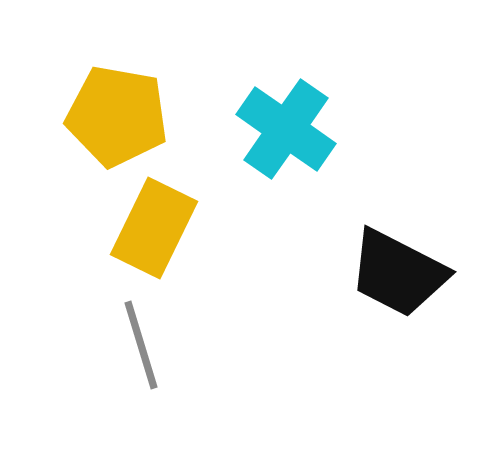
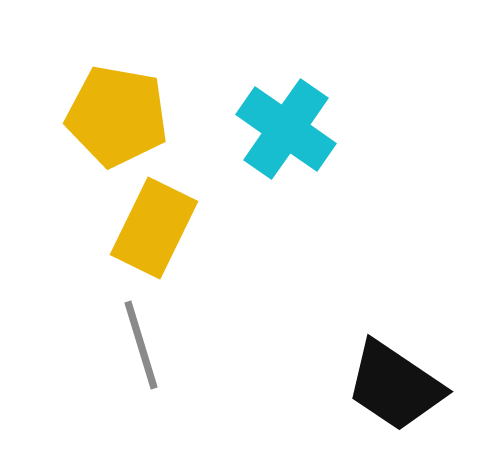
black trapezoid: moved 3 px left, 113 px down; rotated 7 degrees clockwise
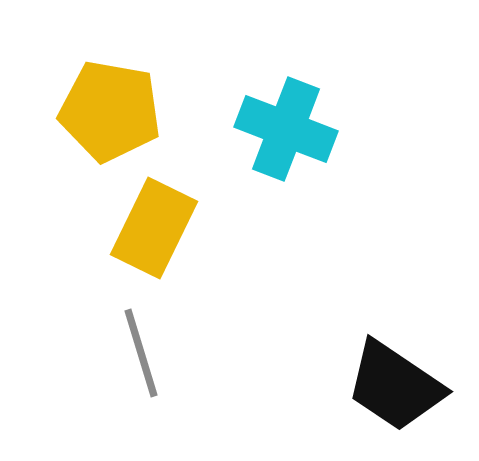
yellow pentagon: moved 7 px left, 5 px up
cyan cross: rotated 14 degrees counterclockwise
gray line: moved 8 px down
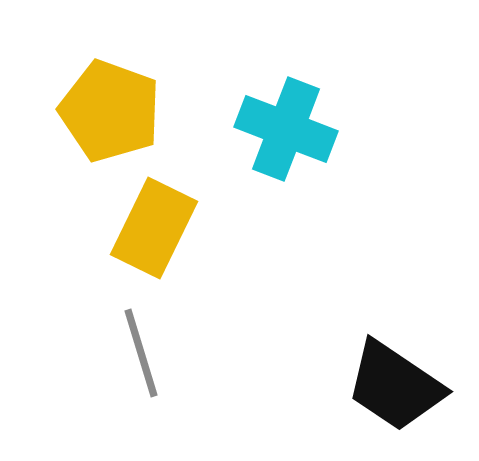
yellow pentagon: rotated 10 degrees clockwise
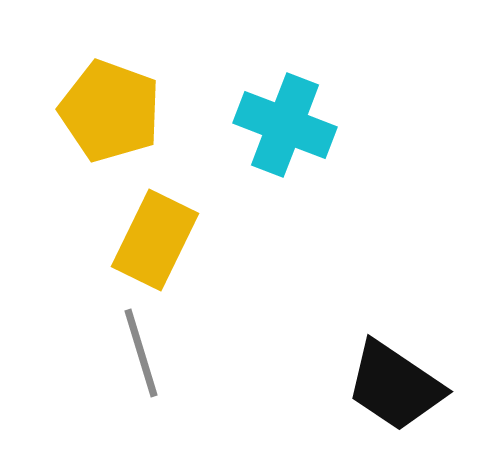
cyan cross: moved 1 px left, 4 px up
yellow rectangle: moved 1 px right, 12 px down
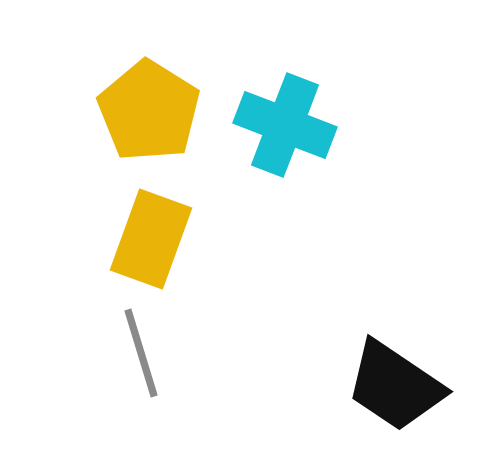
yellow pentagon: moved 39 px right; rotated 12 degrees clockwise
yellow rectangle: moved 4 px left, 1 px up; rotated 6 degrees counterclockwise
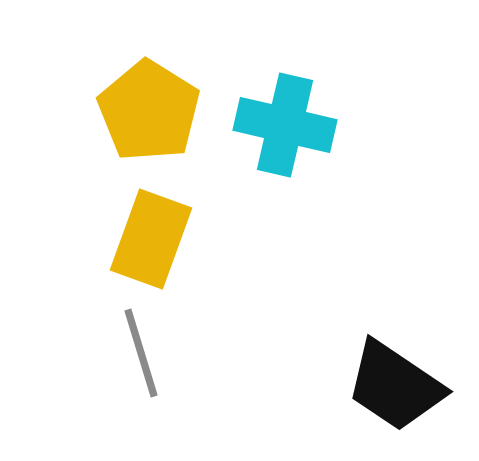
cyan cross: rotated 8 degrees counterclockwise
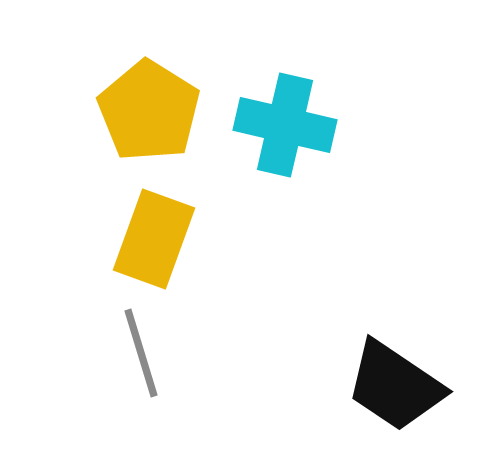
yellow rectangle: moved 3 px right
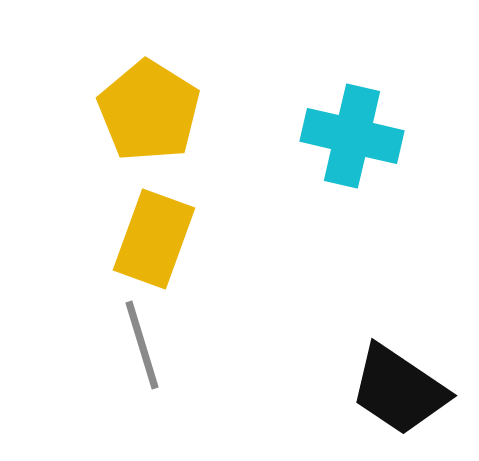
cyan cross: moved 67 px right, 11 px down
gray line: moved 1 px right, 8 px up
black trapezoid: moved 4 px right, 4 px down
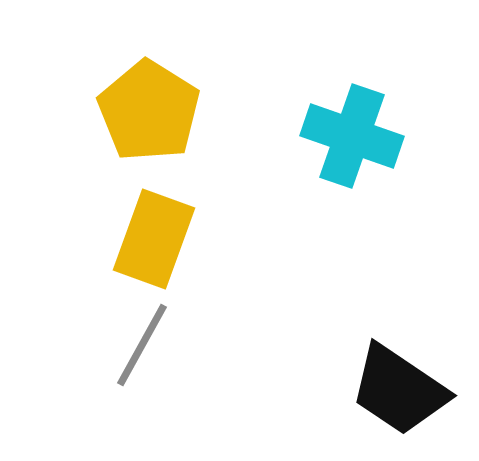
cyan cross: rotated 6 degrees clockwise
gray line: rotated 46 degrees clockwise
